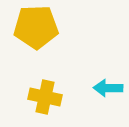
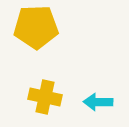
cyan arrow: moved 10 px left, 14 px down
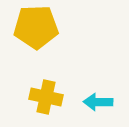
yellow cross: moved 1 px right
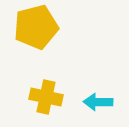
yellow pentagon: rotated 12 degrees counterclockwise
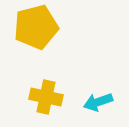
cyan arrow: rotated 20 degrees counterclockwise
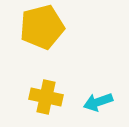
yellow pentagon: moved 6 px right
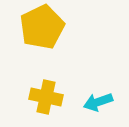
yellow pentagon: rotated 12 degrees counterclockwise
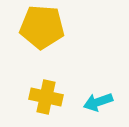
yellow pentagon: rotated 30 degrees clockwise
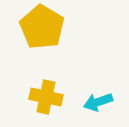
yellow pentagon: rotated 27 degrees clockwise
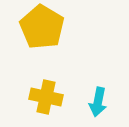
cyan arrow: rotated 60 degrees counterclockwise
